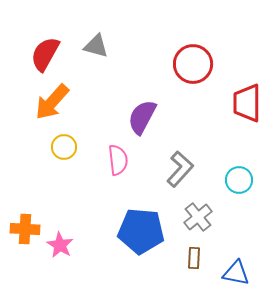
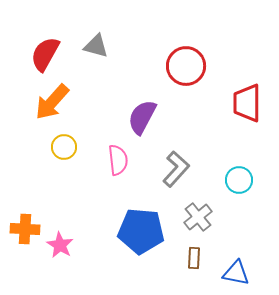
red circle: moved 7 px left, 2 px down
gray L-shape: moved 4 px left
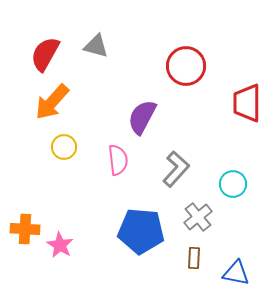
cyan circle: moved 6 px left, 4 px down
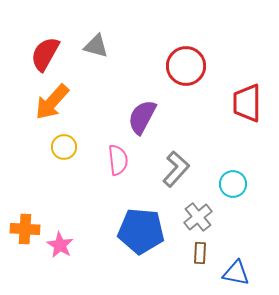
brown rectangle: moved 6 px right, 5 px up
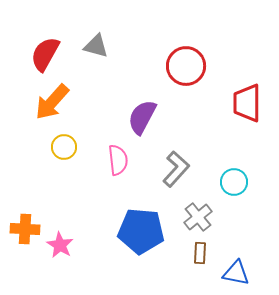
cyan circle: moved 1 px right, 2 px up
